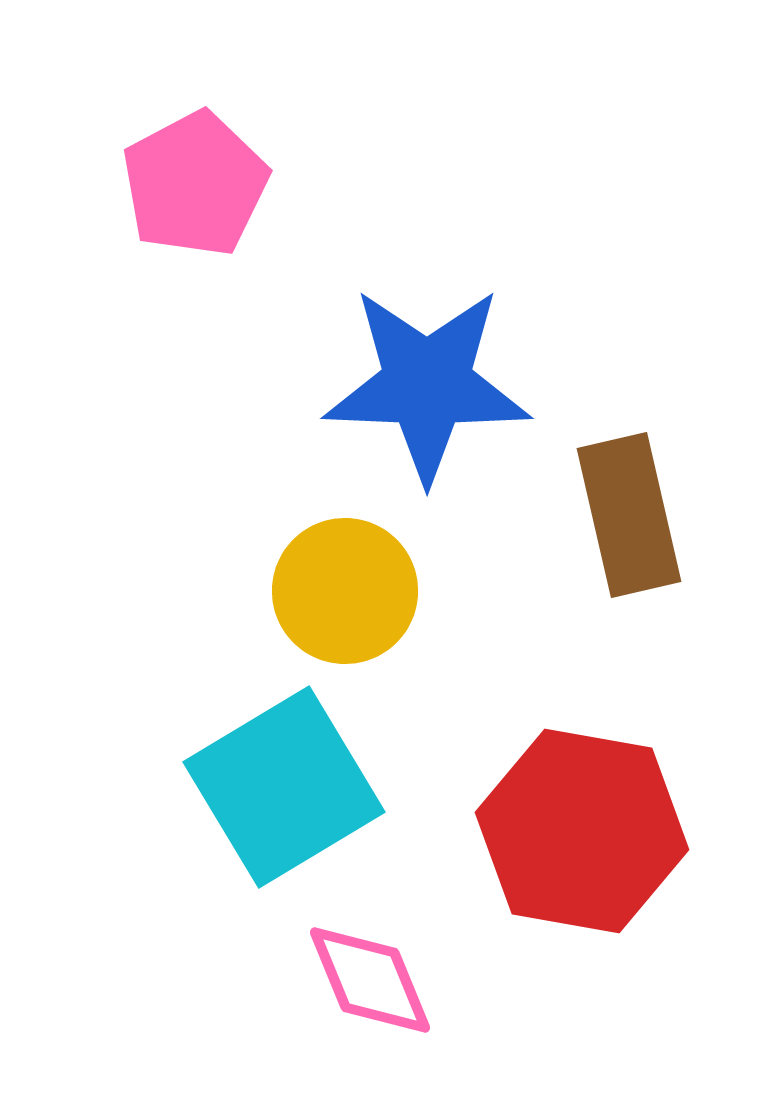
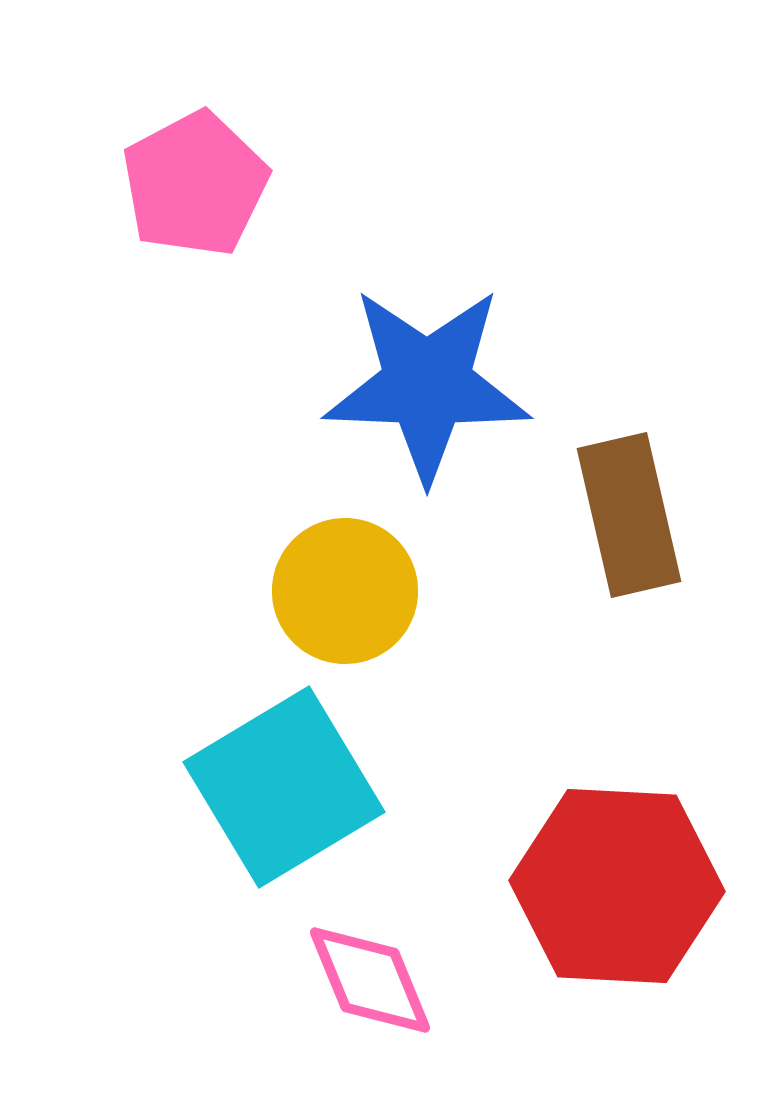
red hexagon: moved 35 px right, 55 px down; rotated 7 degrees counterclockwise
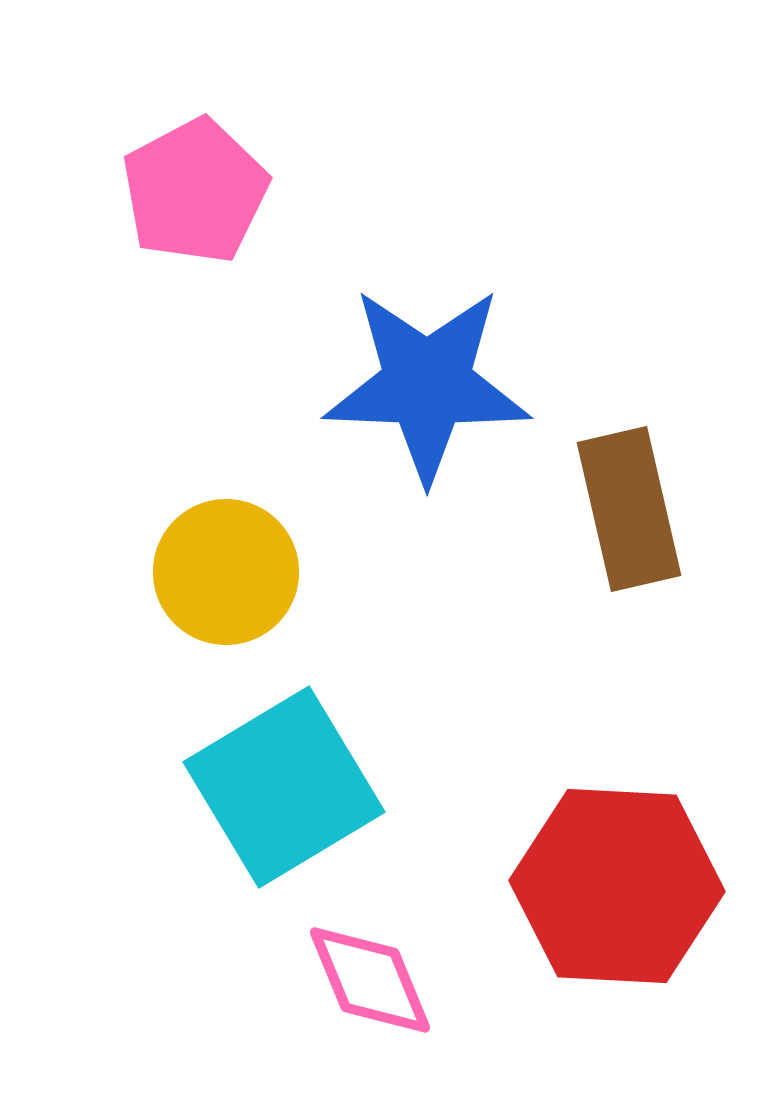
pink pentagon: moved 7 px down
brown rectangle: moved 6 px up
yellow circle: moved 119 px left, 19 px up
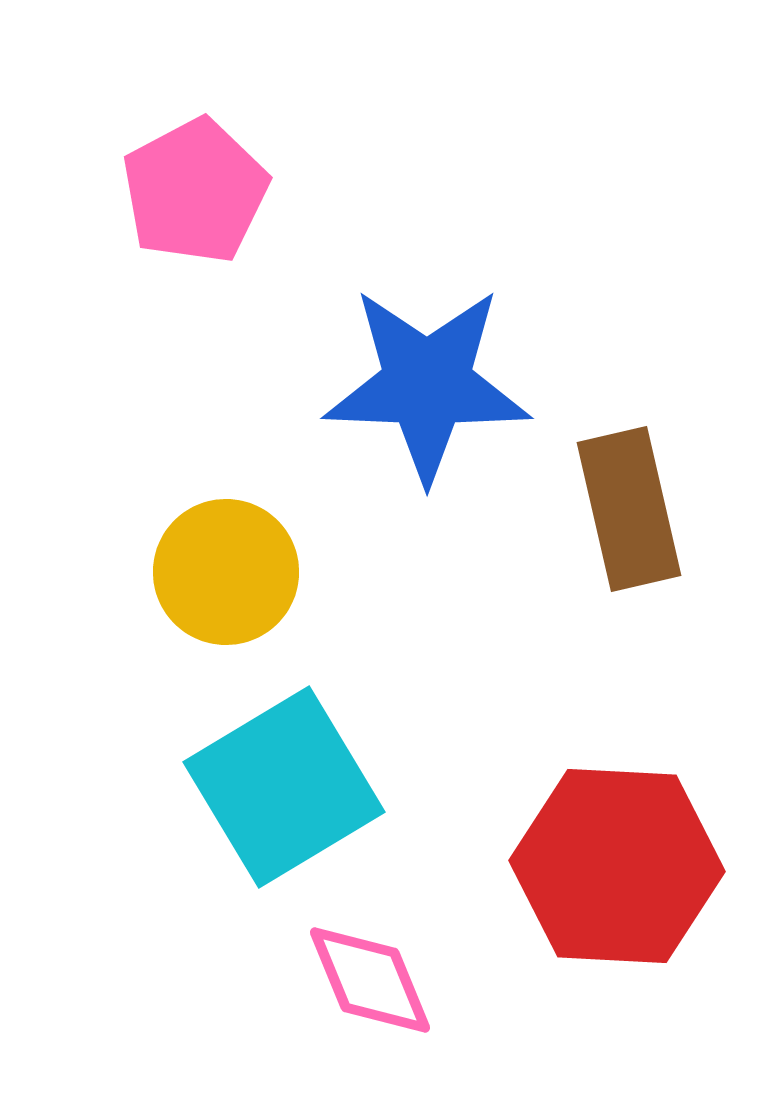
red hexagon: moved 20 px up
